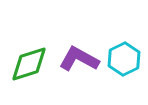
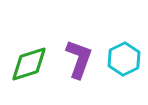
purple L-shape: rotated 81 degrees clockwise
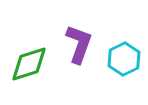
purple L-shape: moved 15 px up
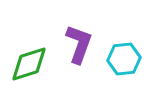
cyan hexagon: rotated 20 degrees clockwise
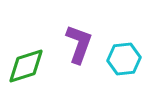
green diamond: moved 3 px left, 2 px down
